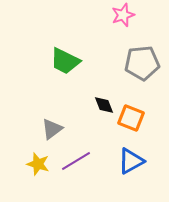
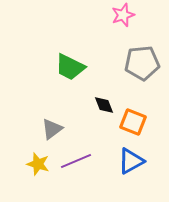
green trapezoid: moved 5 px right, 6 px down
orange square: moved 2 px right, 4 px down
purple line: rotated 8 degrees clockwise
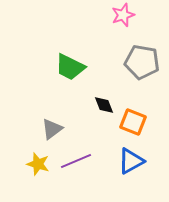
gray pentagon: moved 1 px up; rotated 16 degrees clockwise
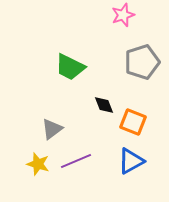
gray pentagon: rotated 28 degrees counterclockwise
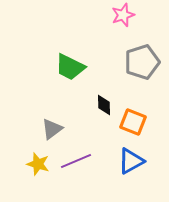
black diamond: rotated 20 degrees clockwise
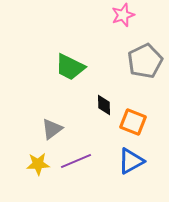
gray pentagon: moved 3 px right, 1 px up; rotated 8 degrees counterclockwise
yellow star: rotated 20 degrees counterclockwise
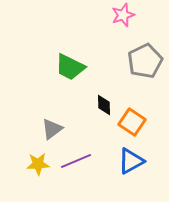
orange square: moved 1 px left; rotated 12 degrees clockwise
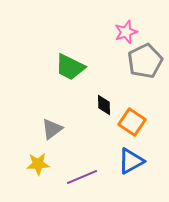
pink star: moved 3 px right, 17 px down
purple line: moved 6 px right, 16 px down
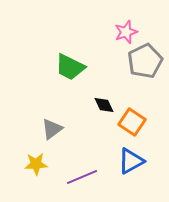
black diamond: rotated 25 degrees counterclockwise
yellow star: moved 2 px left
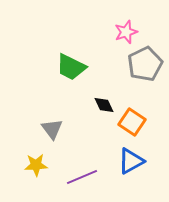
gray pentagon: moved 3 px down
green trapezoid: moved 1 px right
gray triangle: rotated 30 degrees counterclockwise
yellow star: moved 1 px down
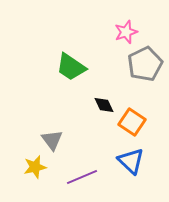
green trapezoid: rotated 8 degrees clockwise
gray triangle: moved 11 px down
blue triangle: rotated 48 degrees counterclockwise
yellow star: moved 1 px left, 2 px down; rotated 10 degrees counterclockwise
